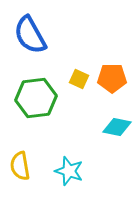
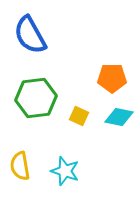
yellow square: moved 37 px down
cyan diamond: moved 2 px right, 10 px up
cyan star: moved 4 px left
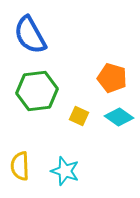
orange pentagon: rotated 16 degrees clockwise
green hexagon: moved 1 px right, 7 px up
cyan diamond: rotated 24 degrees clockwise
yellow semicircle: rotated 8 degrees clockwise
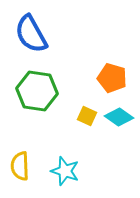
blue semicircle: moved 1 px right, 1 px up
green hexagon: rotated 15 degrees clockwise
yellow square: moved 8 px right
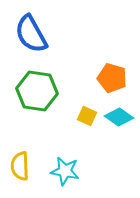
cyan star: rotated 8 degrees counterclockwise
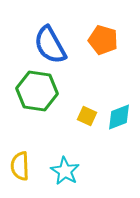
blue semicircle: moved 19 px right, 11 px down
orange pentagon: moved 9 px left, 38 px up
cyan diamond: rotated 56 degrees counterclockwise
cyan star: rotated 20 degrees clockwise
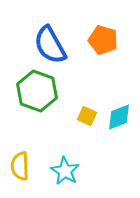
green hexagon: rotated 12 degrees clockwise
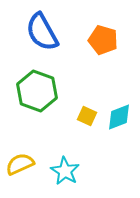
blue semicircle: moved 8 px left, 13 px up
yellow semicircle: moved 2 px up; rotated 68 degrees clockwise
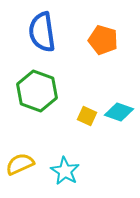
blue semicircle: rotated 21 degrees clockwise
cyan diamond: moved 5 px up; rotated 40 degrees clockwise
